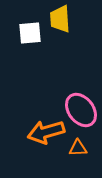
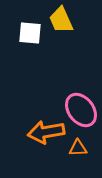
yellow trapezoid: moved 1 px right, 1 px down; rotated 20 degrees counterclockwise
white square: rotated 10 degrees clockwise
orange arrow: rotated 6 degrees clockwise
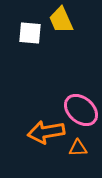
pink ellipse: rotated 12 degrees counterclockwise
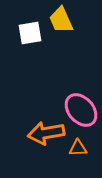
white square: rotated 15 degrees counterclockwise
pink ellipse: rotated 8 degrees clockwise
orange arrow: moved 1 px down
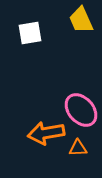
yellow trapezoid: moved 20 px right
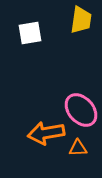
yellow trapezoid: rotated 148 degrees counterclockwise
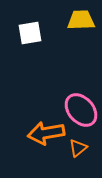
yellow trapezoid: rotated 100 degrees counterclockwise
orange triangle: rotated 36 degrees counterclockwise
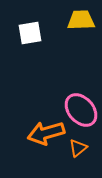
orange arrow: rotated 6 degrees counterclockwise
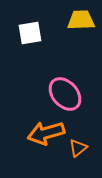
pink ellipse: moved 16 px left, 16 px up
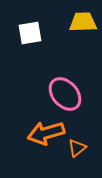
yellow trapezoid: moved 2 px right, 2 px down
orange triangle: moved 1 px left
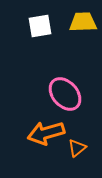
white square: moved 10 px right, 7 px up
